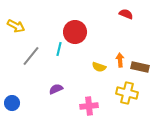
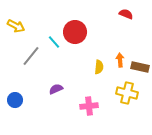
cyan line: moved 5 px left, 7 px up; rotated 56 degrees counterclockwise
yellow semicircle: rotated 104 degrees counterclockwise
blue circle: moved 3 px right, 3 px up
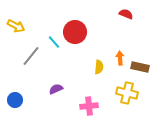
orange arrow: moved 2 px up
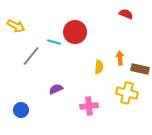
cyan line: rotated 32 degrees counterclockwise
brown rectangle: moved 2 px down
blue circle: moved 6 px right, 10 px down
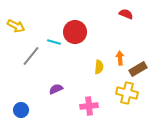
brown rectangle: moved 2 px left; rotated 42 degrees counterclockwise
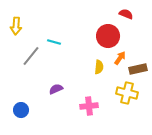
yellow arrow: rotated 66 degrees clockwise
red circle: moved 33 px right, 4 px down
orange arrow: rotated 40 degrees clockwise
brown rectangle: rotated 18 degrees clockwise
